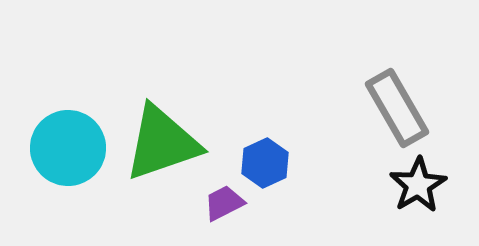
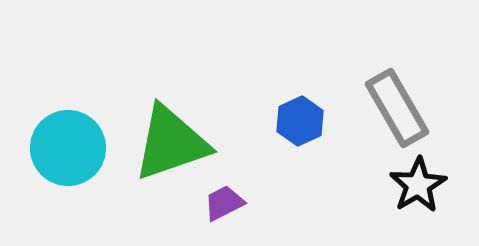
green triangle: moved 9 px right
blue hexagon: moved 35 px right, 42 px up
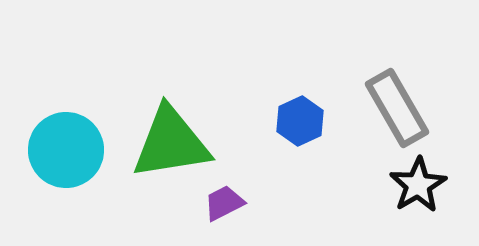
green triangle: rotated 10 degrees clockwise
cyan circle: moved 2 px left, 2 px down
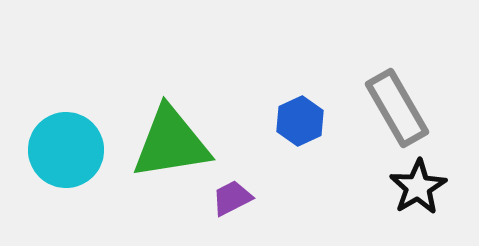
black star: moved 2 px down
purple trapezoid: moved 8 px right, 5 px up
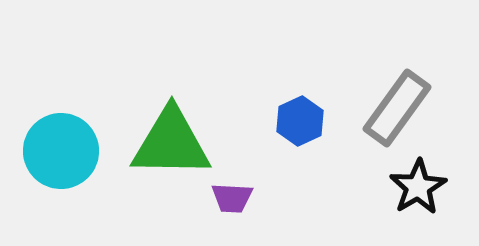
gray rectangle: rotated 66 degrees clockwise
green triangle: rotated 10 degrees clockwise
cyan circle: moved 5 px left, 1 px down
purple trapezoid: rotated 150 degrees counterclockwise
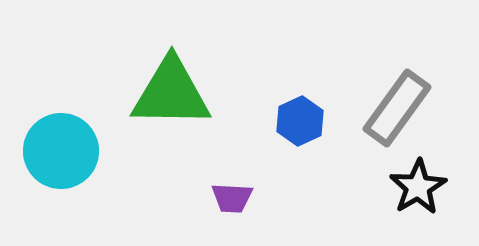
green triangle: moved 50 px up
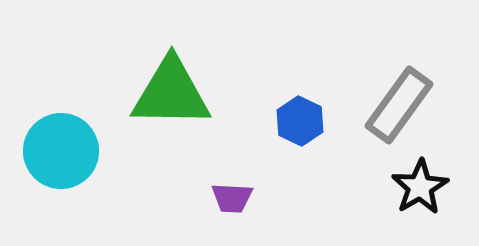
gray rectangle: moved 2 px right, 3 px up
blue hexagon: rotated 9 degrees counterclockwise
black star: moved 2 px right
